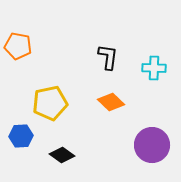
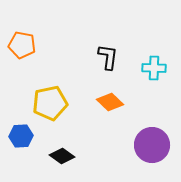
orange pentagon: moved 4 px right, 1 px up
orange diamond: moved 1 px left
black diamond: moved 1 px down
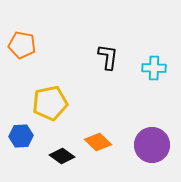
orange diamond: moved 12 px left, 40 px down
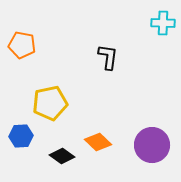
cyan cross: moved 9 px right, 45 px up
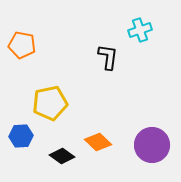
cyan cross: moved 23 px left, 7 px down; rotated 20 degrees counterclockwise
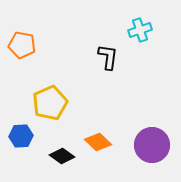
yellow pentagon: rotated 12 degrees counterclockwise
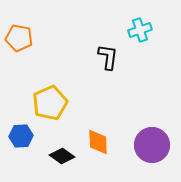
orange pentagon: moved 3 px left, 7 px up
orange diamond: rotated 44 degrees clockwise
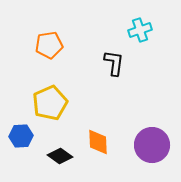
orange pentagon: moved 30 px right, 7 px down; rotated 20 degrees counterclockwise
black L-shape: moved 6 px right, 6 px down
black diamond: moved 2 px left
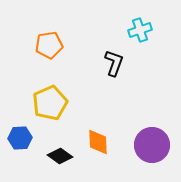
black L-shape: rotated 12 degrees clockwise
blue hexagon: moved 1 px left, 2 px down
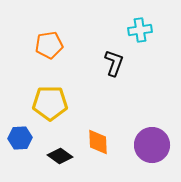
cyan cross: rotated 10 degrees clockwise
yellow pentagon: rotated 24 degrees clockwise
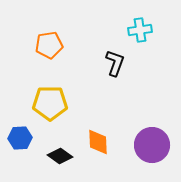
black L-shape: moved 1 px right
